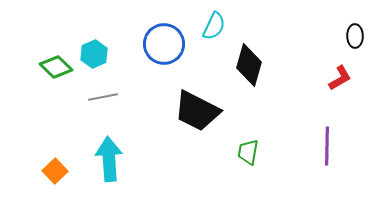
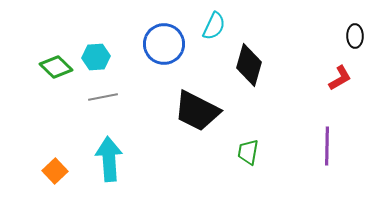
cyan hexagon: moved 2 px right, 3 px down; rotated 20 degrees clockwise
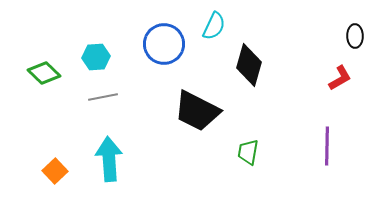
green diamond: moved 12 px left, 6 px down
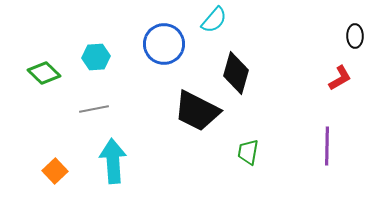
cyan semicircle: moved 6 px up; rotated 16 degrees clockwise
black diamond: moved 13 px left, 8 px down
gray line: moved 9 px left, 12 px down
cyan arrow: moved 4 px right, 2 px down
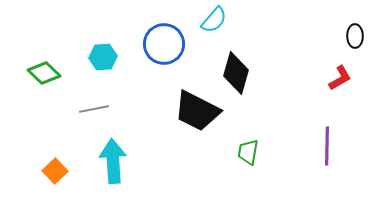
cyan hexagon: moved 7 px right
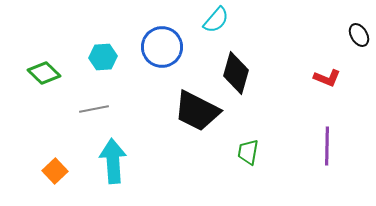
cyan semicircle: moved 2 px right
black ellipse: moved 4 px right, 1 px up; rotated 30 degrees counterclockwise
blue circle: moved 2 px left, 3 px down
red L-shape: moved 13 px left; rotated 52 degrees clockwise
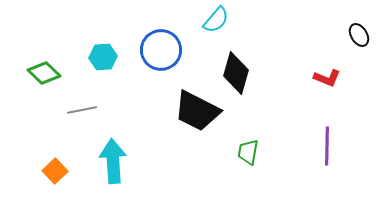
blue circle: moved 1 px left, 3 px down
gray line: moved 12 px left, 1 px down
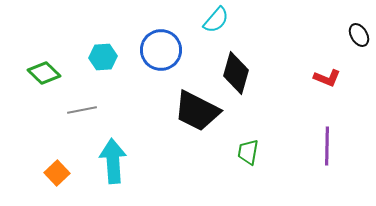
orange square: moved 2 px right, 2 px down
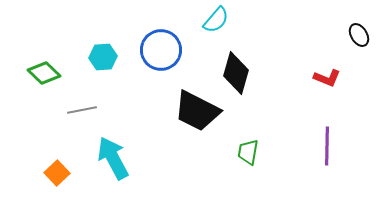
cyan arrow: moved 3 px up; rotated 24 degrees counterclockwise
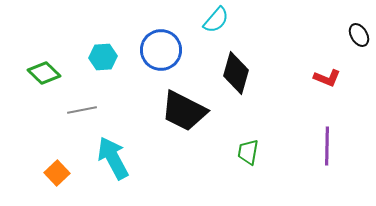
black trapezoid: moved 13 px left
